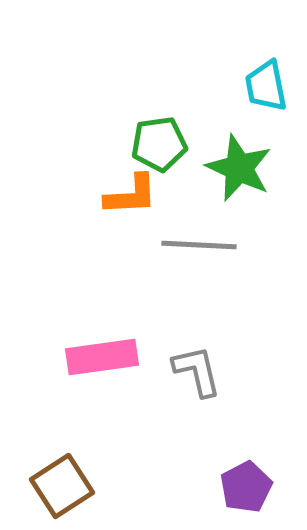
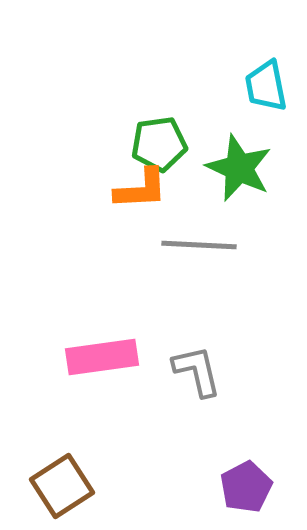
orange L-shape: moved 10 px right, 6 px up
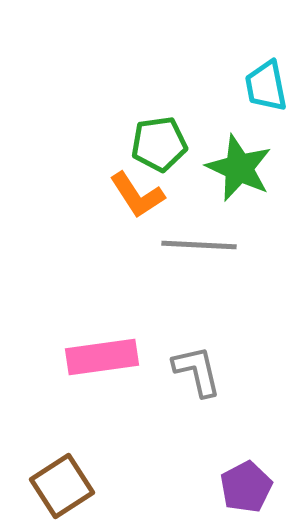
orange L-shape: moved 4 px left, 6 px down; rotated 60 degrees clockwise
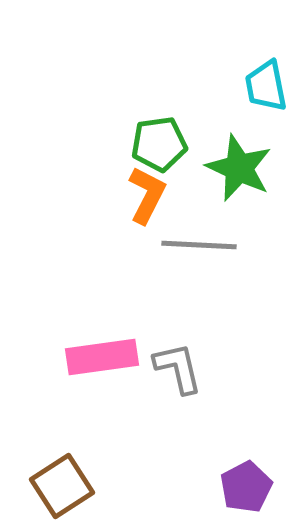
orange L-shape: moved 10 px right; rotated 120 degrees counterclockwise
gray L-shape: moved 19 px left, 3 px up
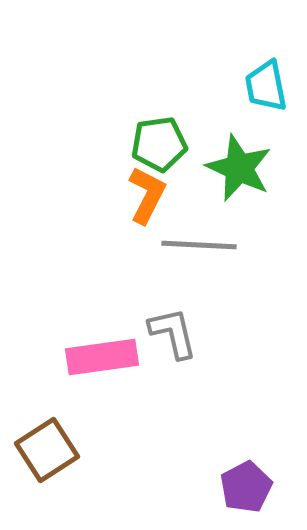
gray L-shape: moved 5 px left, 35 px up
brown square: moved 15 px left, 36 px up
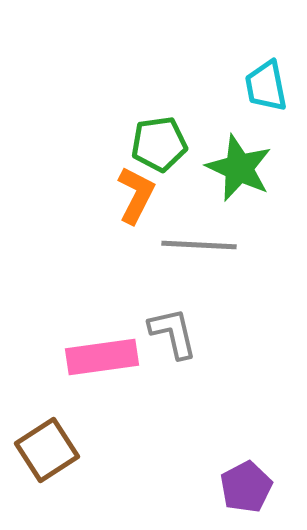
orange L-shape: moved 11 px left
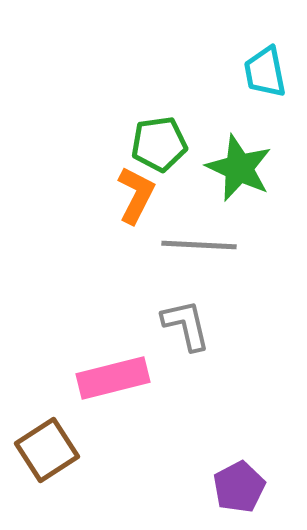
cyan trapezoid: moved 1 px left, 14 px up
gray L-shape: moved 13 px right, 8 px up
pink rectangle: moved 11 px right, 21 px down; rotated 6 degrees counterclockwise
purple pentagon: moved 7 px left
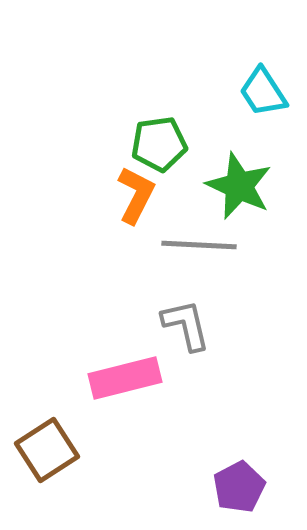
cyan trapezoid: moved 2 px left, 20 px down; rotated 22 degrees counterclockwise
green star: moved 18 px down
pink rectangle: moved 12 px right
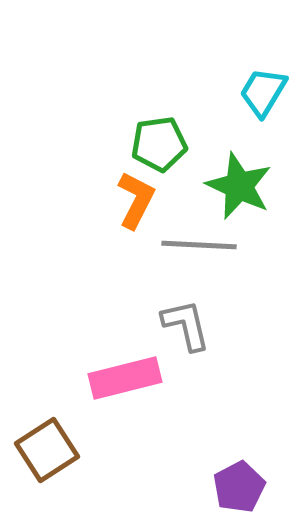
cyan trapezoid: rotated 64 degrees clockwise
orange L-shape: moved 5 px down
